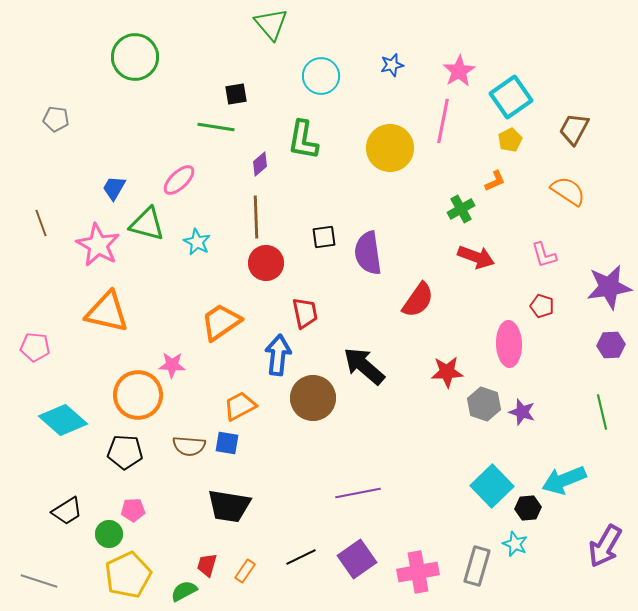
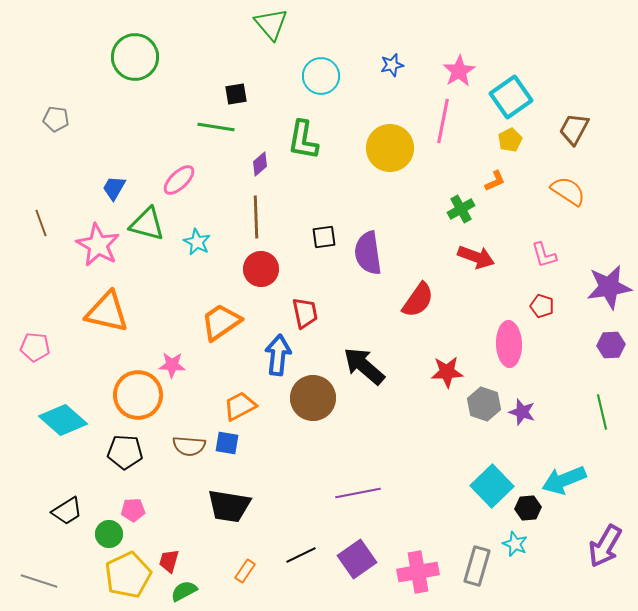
red circle at (266, 263): moved 5 px left, 6 px down
black line at (301, 557): moved 2 px up
red trapezoid at (207, 565): moved 38 px left, 4 px up
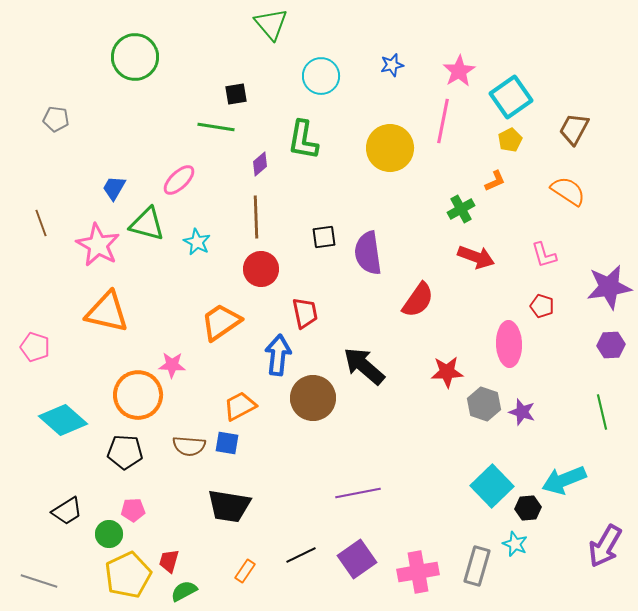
pink pentagon at (35, 347): rotated 12 degrees clockwise
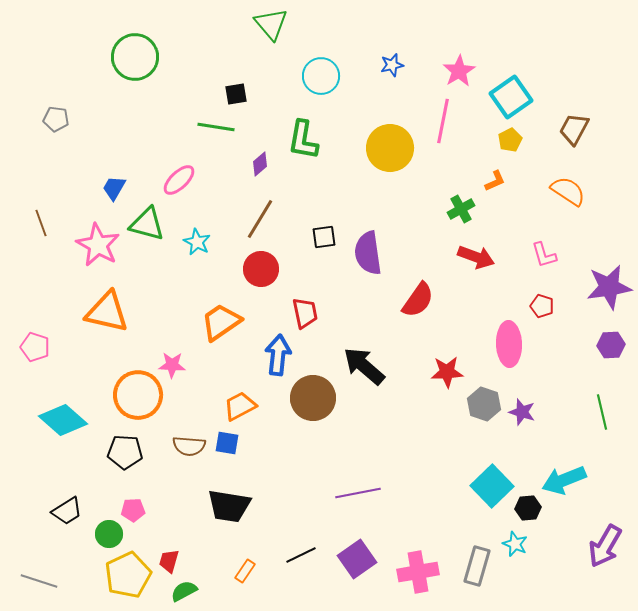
brown line at (256, 217): moved 4 px right, 2 px down; rotated 33 degrees clockwise
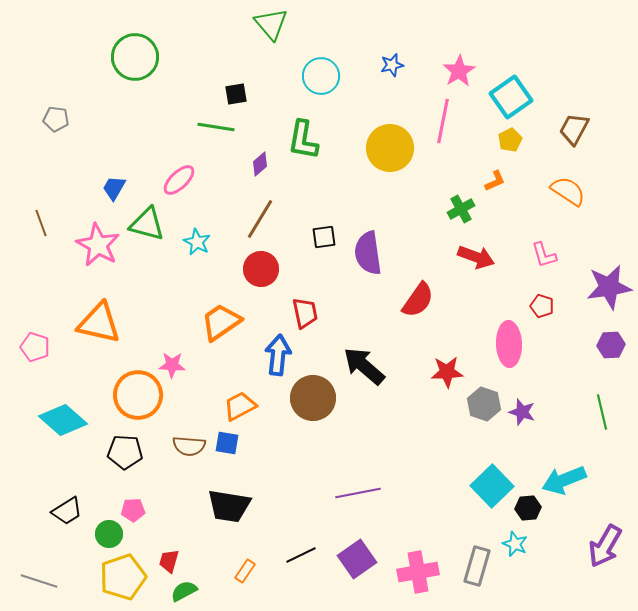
orange triangle at (107, 312): moved 8 px left, 11 px down
yellow pentagon at (128, 575): moved 5 px left, 2 px down; rotated 6 degrees clockwise
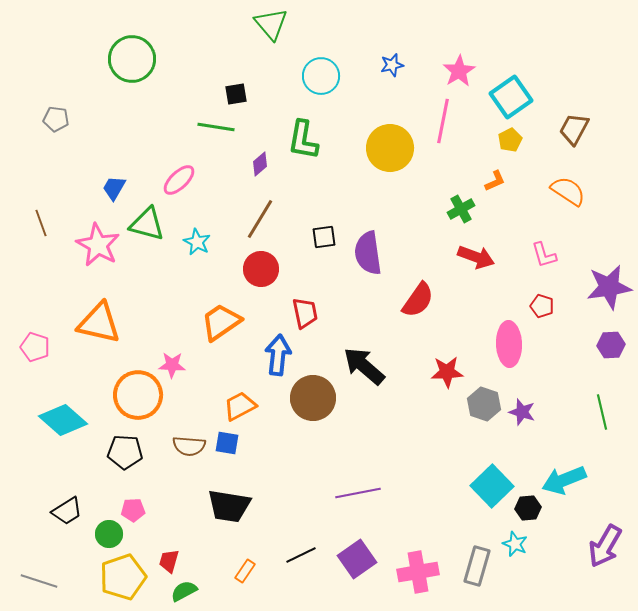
green circle at (135, 57): moved 3 px left, 2 px down
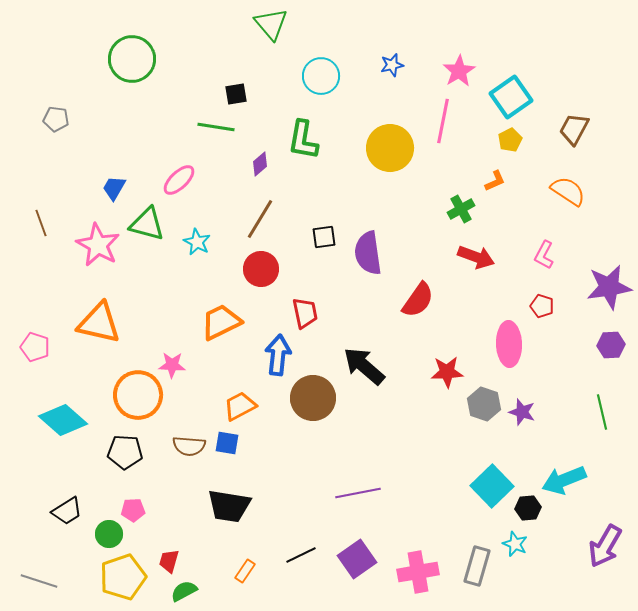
pink L-shape at (544, 255): rotated 44 degrees clockwise
orange trapezoid at (221, 322): rotated 9 degrees clockwise
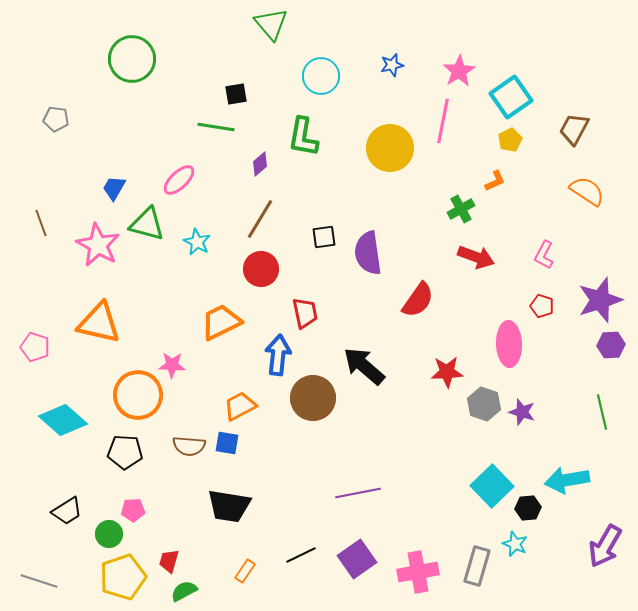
green L-shape at (303, 140): moved 3 px up
orange semicircle at (568, 191): moved 19 px right
purple star at (609, 287): moved 9 px left, 13 px down; rotated 9 degrees counterclockwise
cyan arrow at (564, 480): moved 3 px right; rotated 12 degrees clockwise
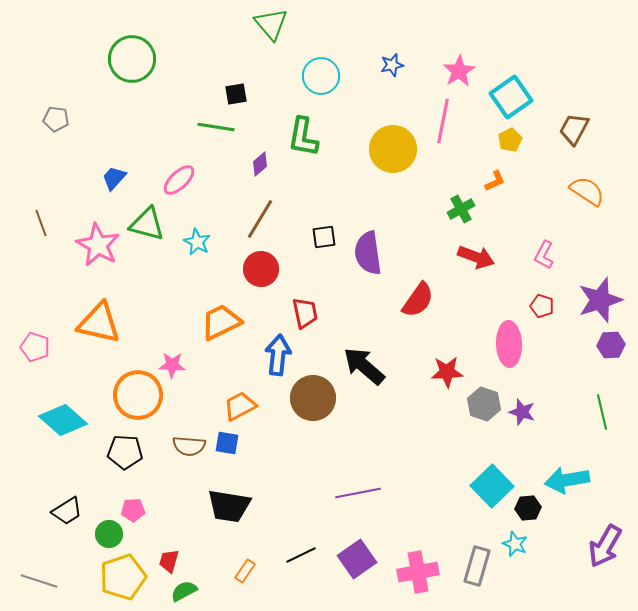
yellow circle at (390, 148): moved 3 px right, 1 px down
blue trapezoid at (114, 188): moved 10 px up; rotated 12 degrees clockwise
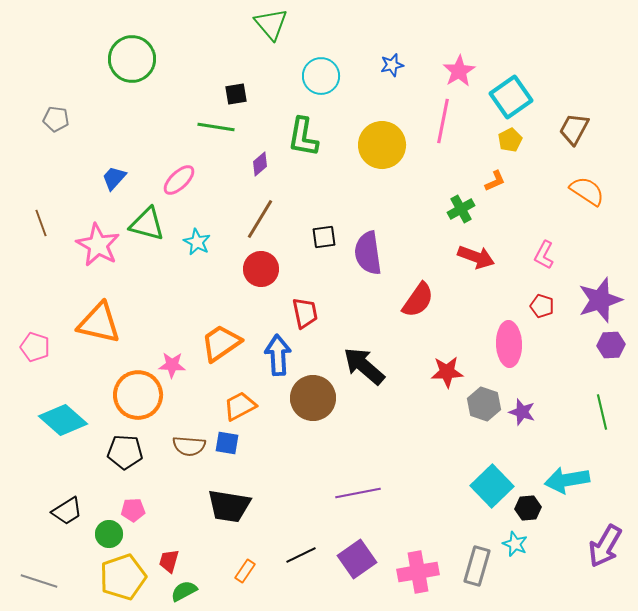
yellow circle at (393, 149): moved 11 px left, 4 px up
orange trapezoid at (221, 322): moved 21 px down; rotated 9 degrees counterclockwise
blue arrow at (278, 355): rotated 9 degrees counterclockwise
